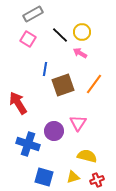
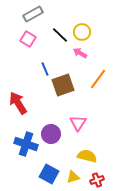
blue line: rotated 32 degrees counterclockwise
orange line: moved 4 px right, 5 px up
purple circle: moved 3 px left, 3 px down
blue cross: moved 2 px left
blue square: moved 5 px right, 3 px up; rotated 12 degrees clockwise
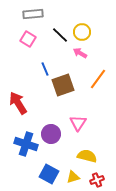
gray rectangle: rotated 24 degrees clockwise
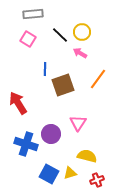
blue line: rotated 24 degrees clockwise
yellow triangle: moved 3 px left, 4 px up
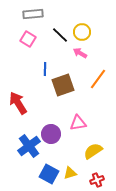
pink triangle: rotated 48 degrees clockwise
blue cross: moved 3 px right, 2 px down; rotated 35 degrees clockwise
yellow semicircle: moved 6 px right, 5 px up; rotated 48 degrees counterclockwise
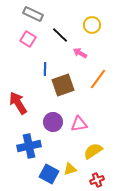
gray rectangle: rotated 30 degrees clockwise
yellow circle: moved 10 px right, 7 px up
pink triangle: moved 1 px right, 1 px down
purple circle: moved 2 px right, 12 px up
blue cross: rotated 25 degrees clockwise
yellow triangle: moved 4 px up
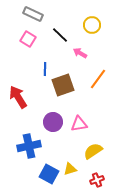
red arrow: moved 6 px up
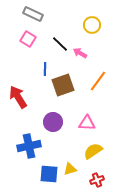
black line: moved 9 px down
orange line: moved 2 px down
pink triangle: moved 8 px right, 1 px up; rotated 12 degrees clockwise
blue square: rotated 24 degrees counterclockwise
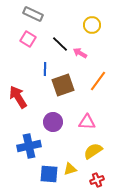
pink triangle: moved 1 px up
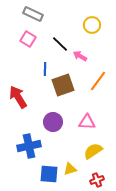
pink arrow: moved 3 px down
